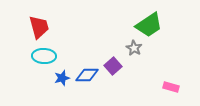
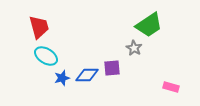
cyan ellipse: moved 2 px right; rotated 30 degrees clockwise
purple square: moved 1 px left, 2 px down; rotated 36 degrees clockwise
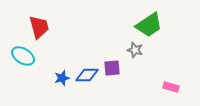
gray star: moved 1 px right, 2 px down; rotated 14 degrees counterclockwise
cyan ellipse: moved 23 px left
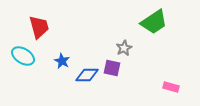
green trapezoid: moved 5 px right, 3 px up
gray star: moved 11 px left, 2 px up; rotated 28 degrees clockwise
purple square: rotated 18 degrees clockwise
blue star: moved 17 px up; rotated 28 degrees counterclockwise
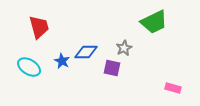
green trapezoid: rotated 8 degrees clockwise
cyan ellipse: moved 6 px right, 11 px down
blue diamond: moved 1 px left, 23 px up
pink rectangle: moved 2 px right, 1 px down
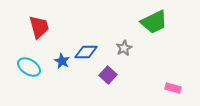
purple square: moved 4 px left, 7 px down; rotated 30 degrees clockwise
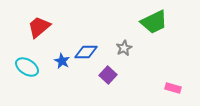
red trapezoid: rotated 115 degrees counterclockwise
cyan ellipse: moved 2 px left
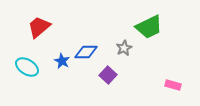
green trapezoid: moved 5 px left, 5 px down
pink rectangle: moved 3 px up
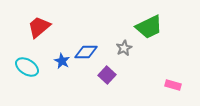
purple square: moved 1 px left
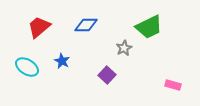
blue diamond: moved 27 px up
